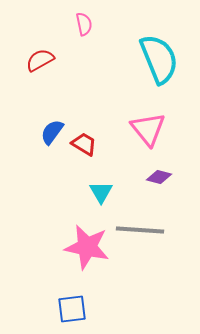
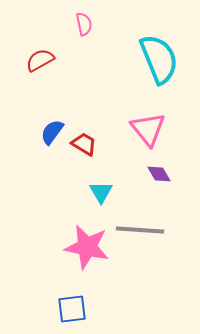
purple diamond: moved 3 px up; rotated 45 degrees clockwise
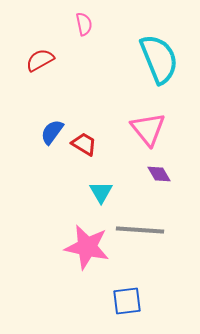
blue square: moved 55 px right, 8 px up
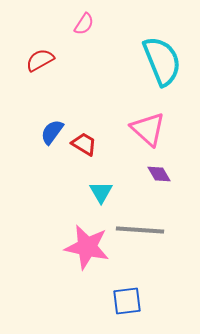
pink semicircle: rotated 45 degrees clockwise
cyan semicircle: moved 3 px right, 2 px down
pink triangle: rotated 9 degrees counterclockwise
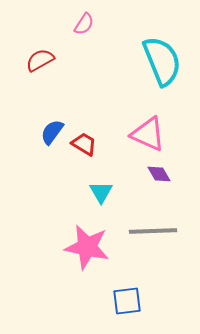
pink triangle: moved 5 px down; rotated 18 degrees counterclockwise
gray line: moved 13 px right, 1 px down; rotated 6 degrees counterclockwise
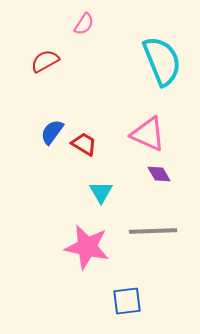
red semicircle: moved 5 px right, 1 px down
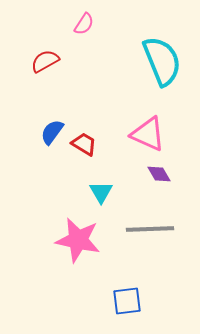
gray line: moved 3 px left, 2 px up
pink star: moved 9 px left, 7 px up
